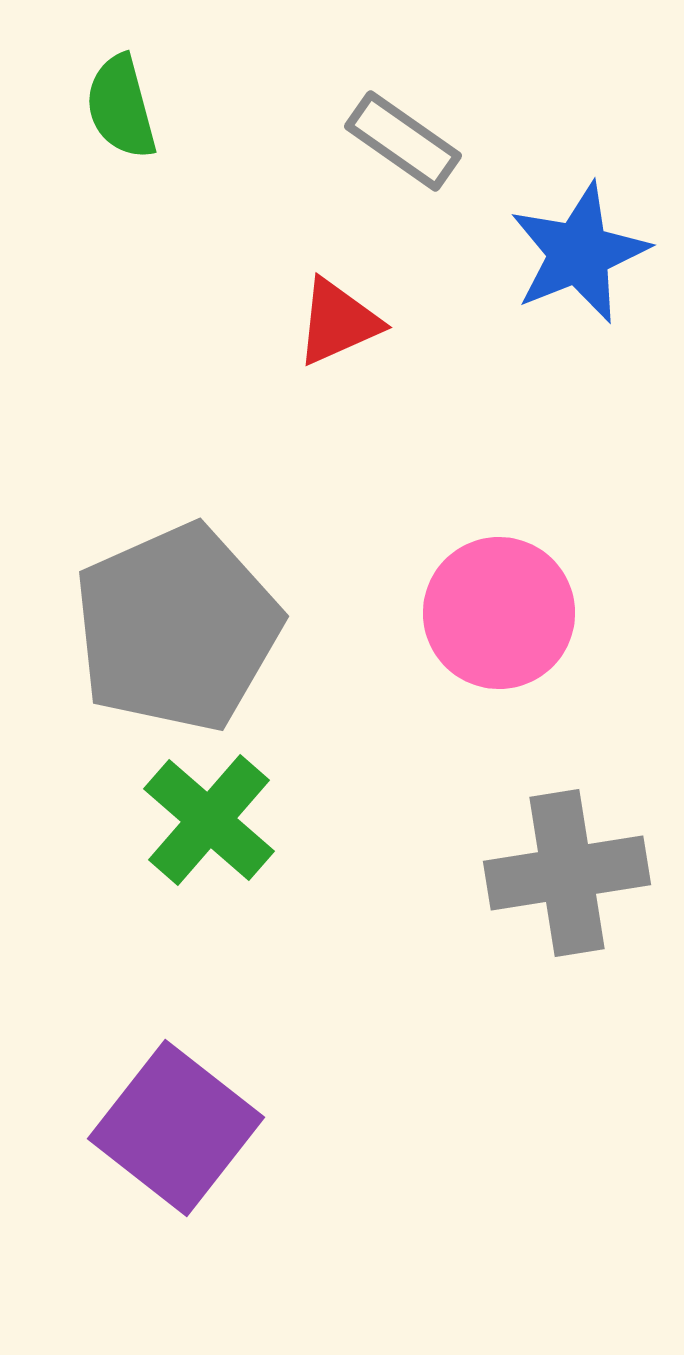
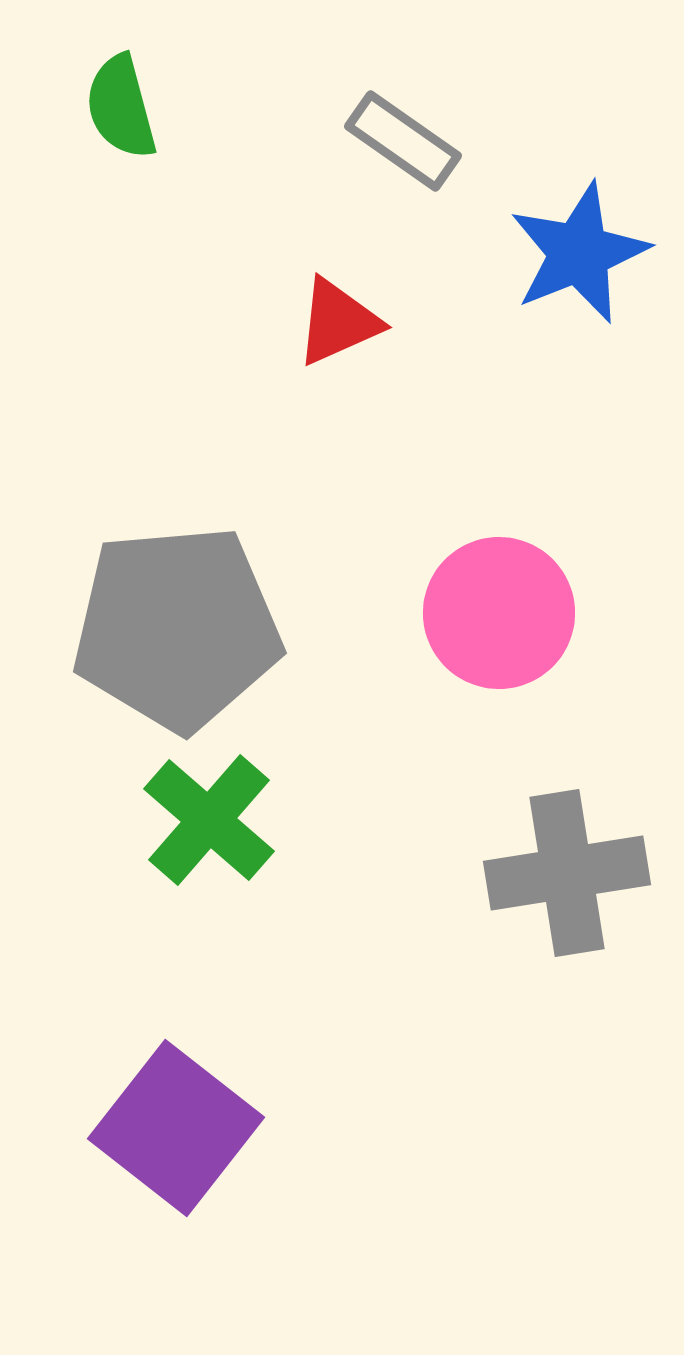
gray pentagon: rotated 19 degrees clockwise
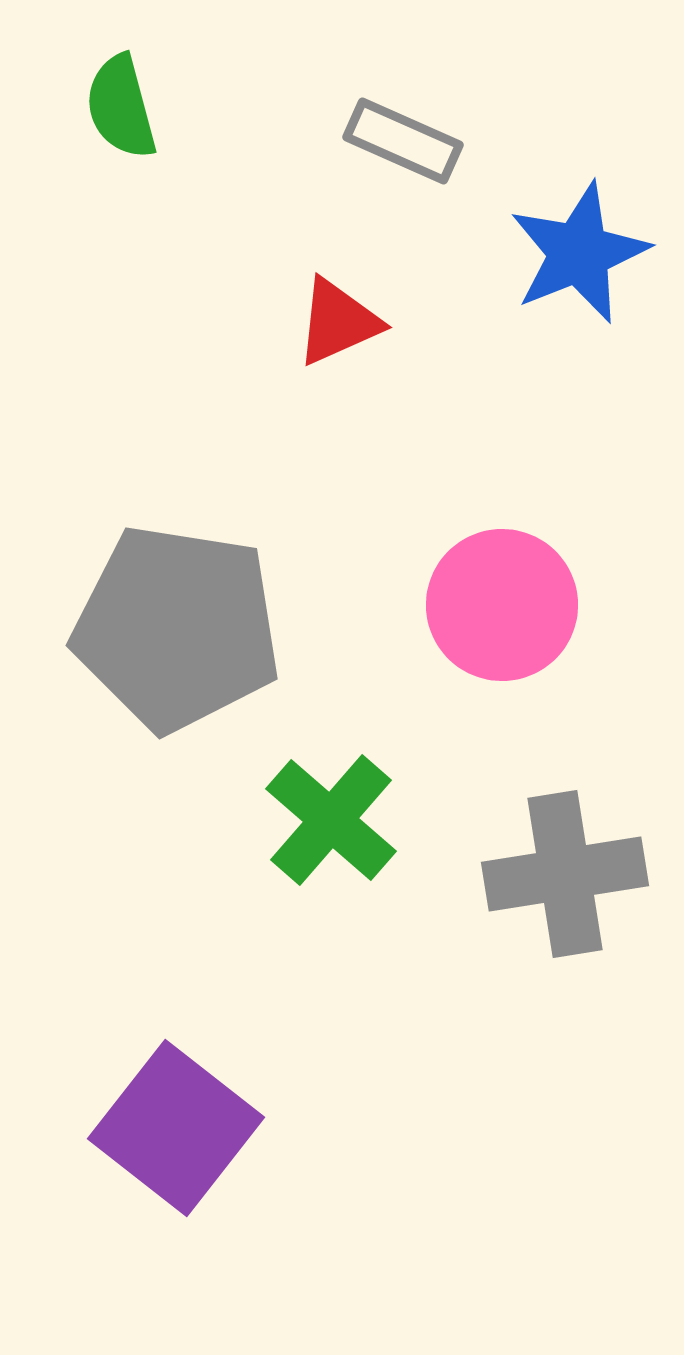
gray rectangle: rotated 11 degrees counterclockwise
pink circle: moved 3 px right, 8 px up
gray pentagon: rotated 14 degrees clockwise
green cross: moved 122 px right
gray cross: moved 2 px left, 1 px down
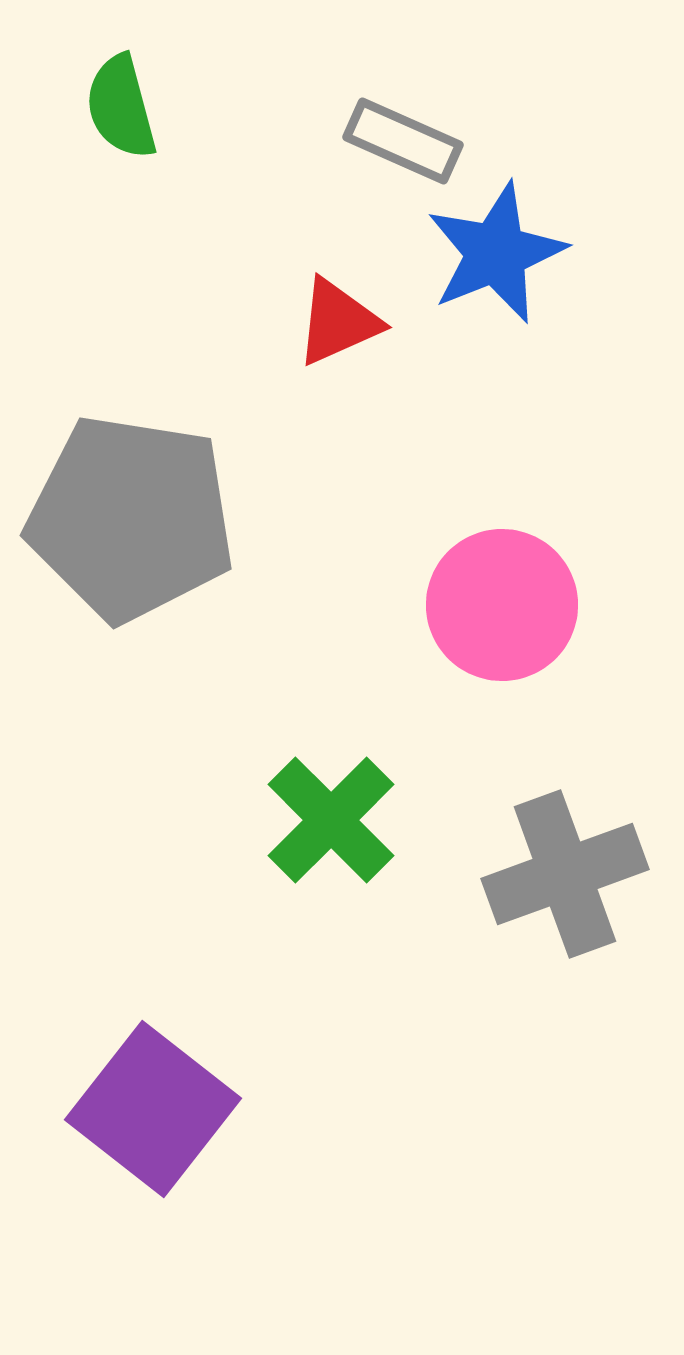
blue star: moved 83 px left
gray pentagon: moved 46 px left, 110 px up
green cross: rotated 4 degrees clockwise
gray cross: rotated 11 degrees counterclockwise
purple square: moved 23 px left, 19 px up
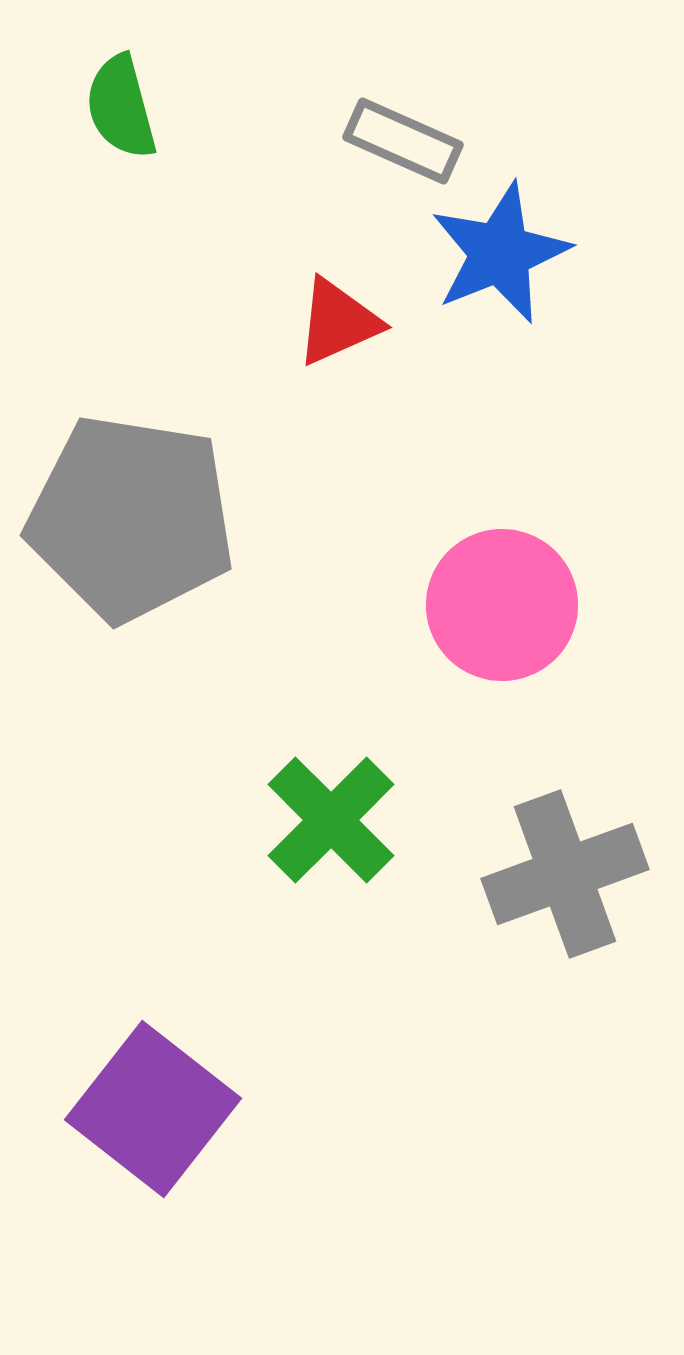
blue star: moved 4 px right
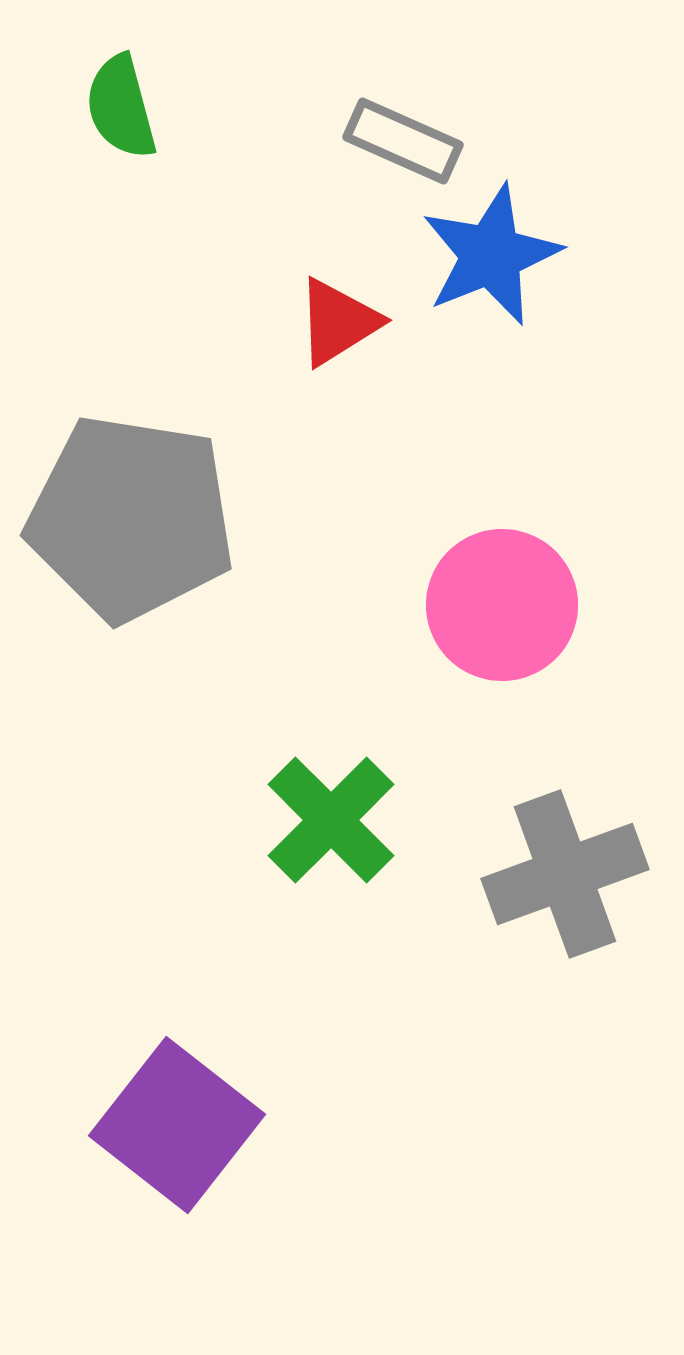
blue star: moved 9 px left, 2 px down
red triangle: rotated 8 degrees counterclockwise
purple square: moved 24 px right, 16 px down
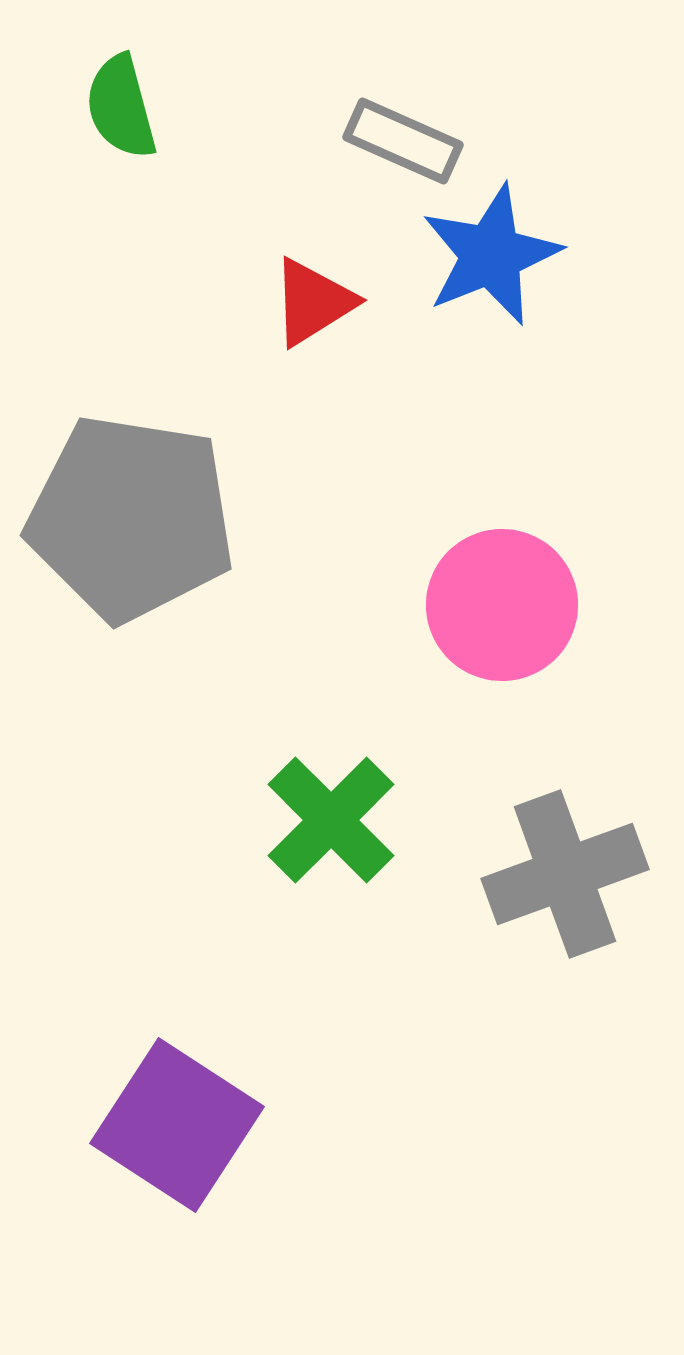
red triangle: moved 25 px left, 20 px up
purple square: rotated 5 degrees counterclockwise
